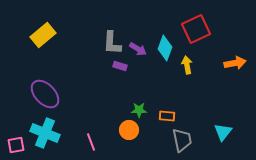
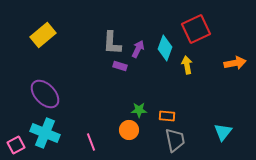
purple arrow: rotated 96 degrees counterclockwise
gray trapezoid: moved 7 px left
pink square: rotated 18 degrees counterclockwise
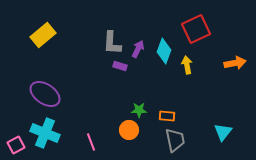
cyan diamond: moved 1 px left, 3 px down
purple ellipse: rotated 12 degrees counterclockwise
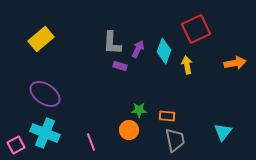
yellow rectangle: moved 2 px left, 4 px down
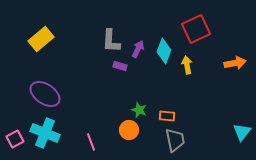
gray L-shape: moved 1 px left, 2 px up
green star: rotated 21 degrees clockwise
cyan triangle: moved 19 px right
pink square: moved 1 px left, 6 px up
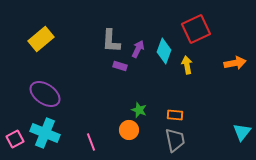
orange rectangle: moved 8 px right, 1 px up
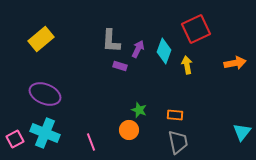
purple ellipse: rotated 12 degrees counterclockwise
gray trapezoid: moved 3 px right, 2 px down
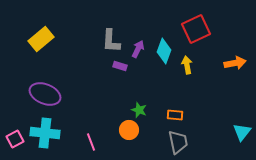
cyan cross: rotated 16 degrees counterclockwise
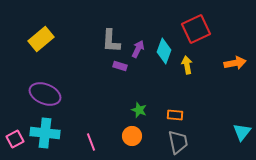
orange circle: moved 3 px right, 6 px down
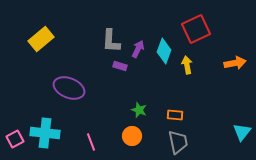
purple ellipse: moved 24 px right, 6 px up
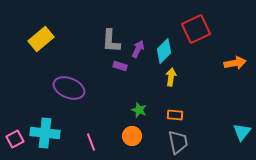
cyan diamond: rotated 25 degrees clockwise
yellow arrow: moved 16 px left, 12 px down; rotated 18 degrees clockwise
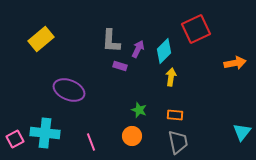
purple ellipse: moved 2 px down
